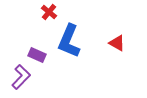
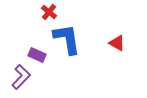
blue L-shape: moved 2 px left, 2 px up; rotated 148 degrees clockwise
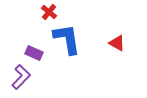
purple rectangle: moved 3 px left, 2 px up
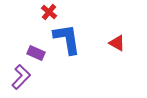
purple rectangle: moved 2 px right
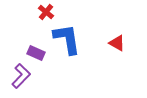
red cross: moved 3 px left
purple L-shape: moved 1 px up
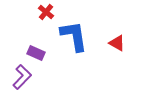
blue L-shape: moved 7 px right, 3 px up
purple L-shape: moved 1 px right, 1 px down
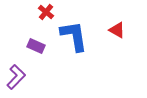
red triangle: moved 13 px up
purple rectangle: moved 7 px up
purple L-shape: moved 6 px left
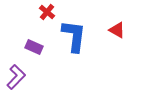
red cross: moved 1 px right
blue L-shape: rotated 16 degrees clockwise
purple rectangle: moved 2 px left, 1 px down
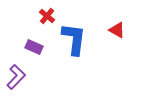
red cross: moved 4 px down
blue L-shape: moved 3 px down
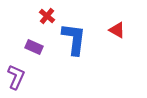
purple L-shape: rotated 20 degrees counterclockwise
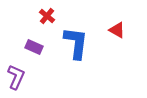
blue L-shape: moved 2 px right, 4 px down
